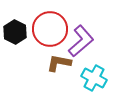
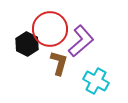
black hexagon: moved 12 px right, 12 px down
brown L-shape: rotated 95 degrees clockwise
cyan cross: moved 2 px right, 3 px down
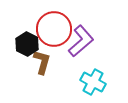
red circle: moved 4 px right
brown L-shape: moved 17 px left, 1 px up
cyan cross: moved 3 px left, 1 px down
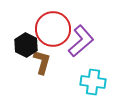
red circle: moved 1 px left
black hexagon: moved 1 px left, 1 px down
cyan cross: rotated 20 degrees counterclockwise
